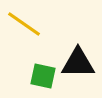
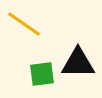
green square: moved 1 px left, 2 px up; rotated 20 degrees counterclockwise
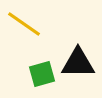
green square: rotated 8 degrees counterclockwise
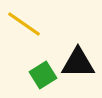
green square: moved 1 px right, 1 px down; rotated 16 degrees counterclockwise
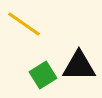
black triangle: moved 1 px right, 3 px down
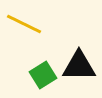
yellow line: rotated 9 degrees counterclockwise
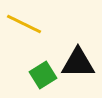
black triangle: moved 1 px left, 3 px up
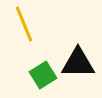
yellow line: rotated 42 degrees clockwise
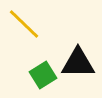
yellow line: rotated 24 degrees counterclockwise
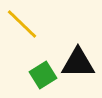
yellow line: moved 2 px left
